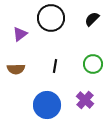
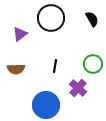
black semicircle: rotated 105 degrees clockwise
purple cross: moved 7 px left, 12 px up
blue circle: moved 1 px left
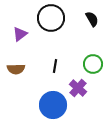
blue circle: moved 7 px right
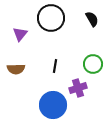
purple triangle: rotated 14 degrees counterclockwise
purple cross: rotated 30 degrees clockwise
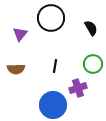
black semicircle: moved 1 px left, 9 px down
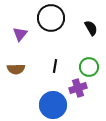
green circle: moved 4 px left, 3 px down
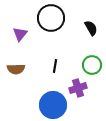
green circle: moved 3 px right, 2 px up
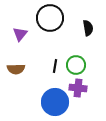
black circle: moved 1 px left
black semicircle: moved 3 px left; rotated 21 degrees clockwise
green circle: moved 16 px left
purple cross: rotated 24 degrees clockwise
blue circle: moved 2 px right, 3 px up
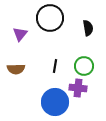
green circle: moved 8 px right, 1 px down
